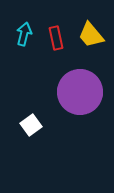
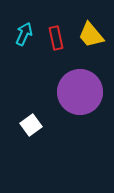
cyan arrow: rotated 10 degrees clockwise
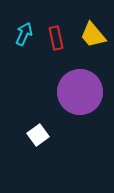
yellow trapezoid: moved 2 px right
white square: moved 7 px right, 10 px down
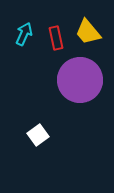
yellow trapezoid: moved 5 px left, 3 px up
purple circle: moved 12 px up
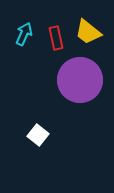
yellow trapezoid: rotated 12 degrees counterclockwise
white square: rotated 15 degrees counterclockwise
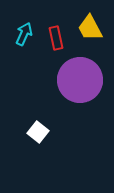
yellow trapezoid: moved 2 px right, 4 px up; rotated 24 degrees clockwise
white square: moved 3 px up
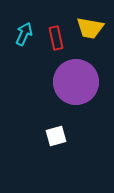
yellow trapezoid: rotated 52 degrees counterclockwise
purple circle: moved 4 px left, 2 px down
white square: moved 18 px right, 4 px down; rotated 35 degrees clockwise
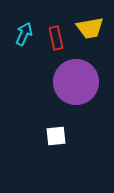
yellow trapezoid: rotated 20 degrees counterclockwise
white square: rotated 10 degrees clockwise
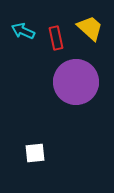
yellow trapezoid: rotated 128 degrees counterclockwise
cyan arrow: moved 1 px left, 3 px up; rotated 90 degrees counterclockwise
white square: moved 21 px left, 17 px down
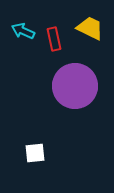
yellow trapezoid: rotated 16 degrees counterclockwise
red rectangle: moved 2 px left, 1 px down
purple circle: moved 1 px left, 4 px down
